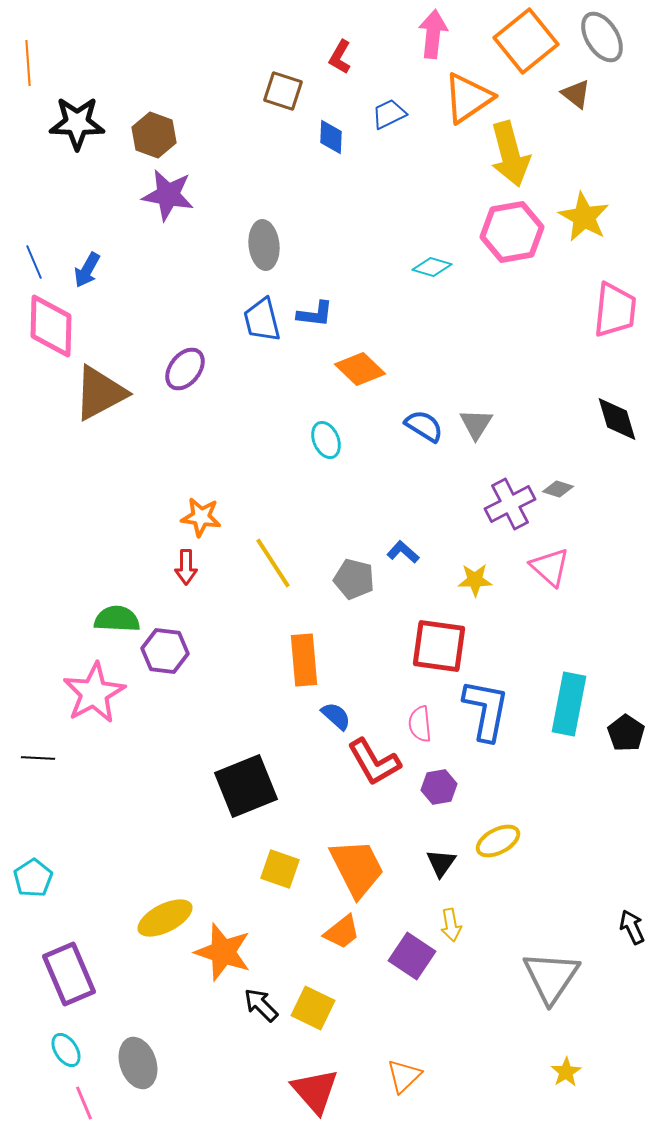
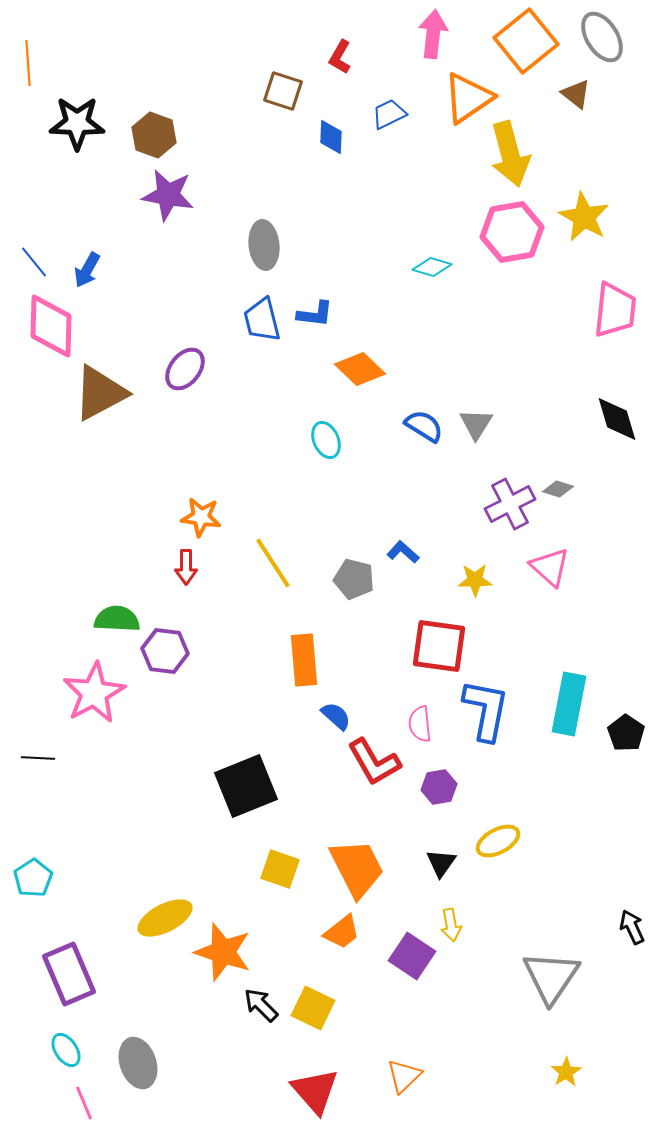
blue line at (34, 262): rotated 16 degrees counterclockwise
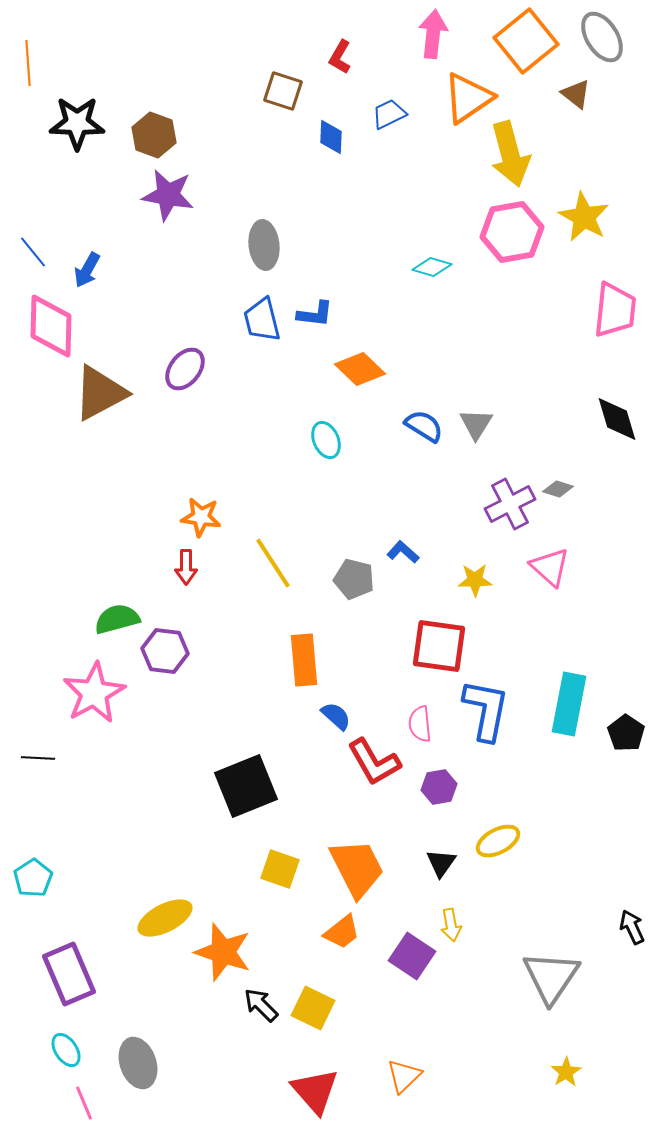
blue line at (34, 262): moved 1 px left, 10 px up
green semicircle at (117, 619): rotated 18 degrees counterclockwise
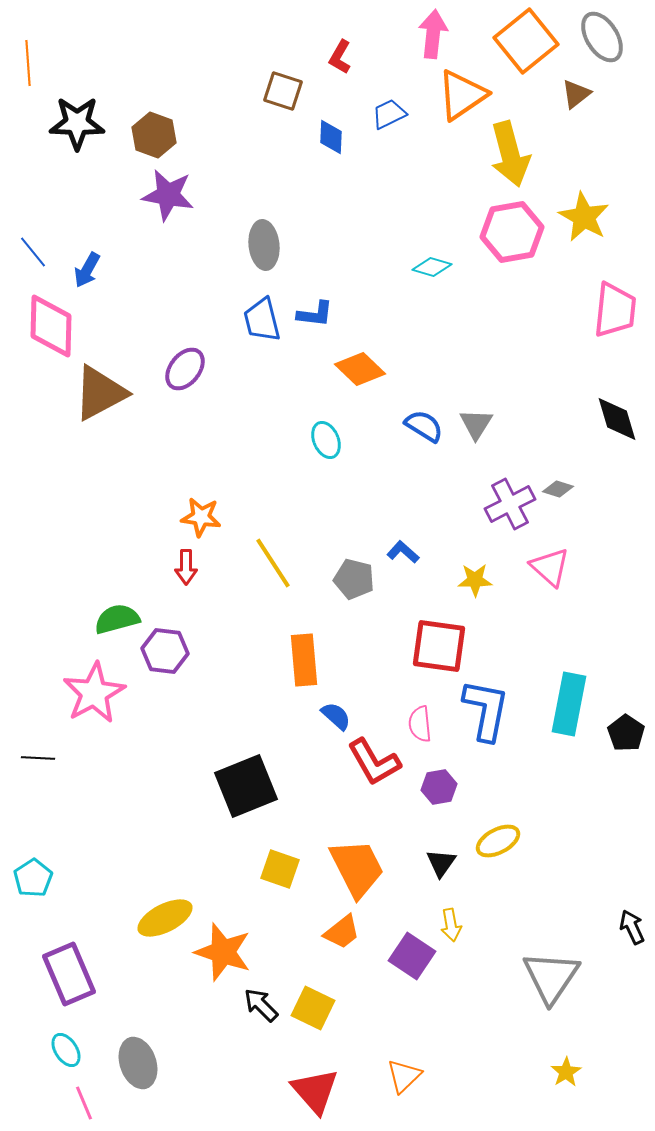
brown triangle at (576, 94): rotated 44 degrees clockwise
orange triangle at (468, 98): moved 6 px left, 3 px up
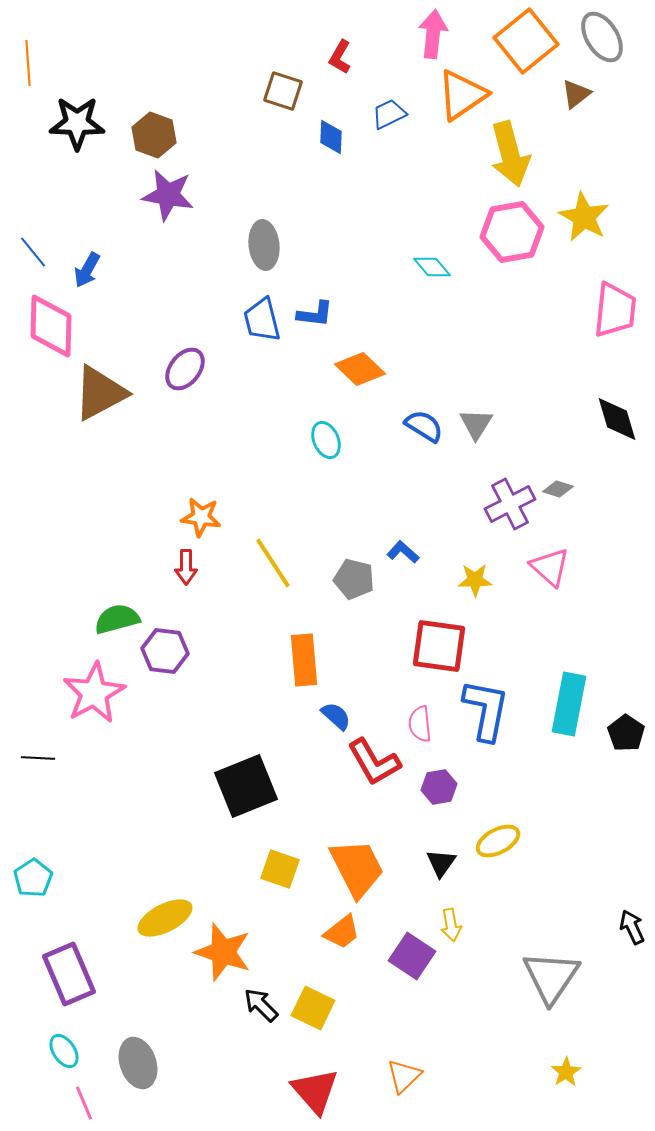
cyan diamond at (432, 267): rotated 33 degrees clockwise
cyan ellipse at (66, 1050): moved 2 px left, 1 px down
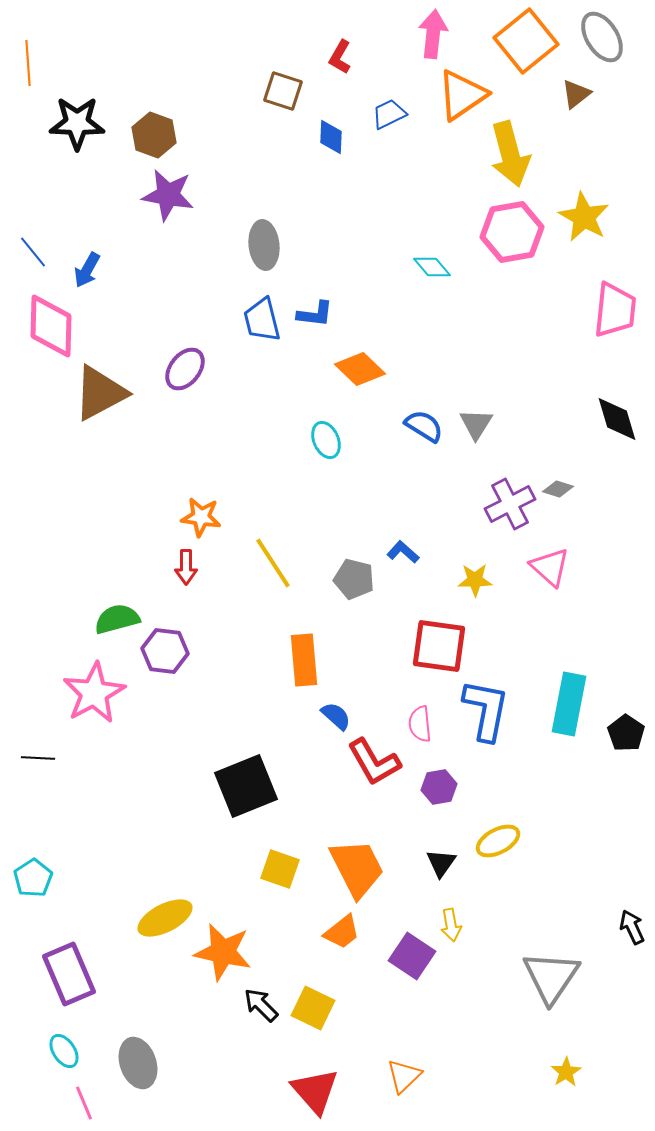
orange star at (223, 952): rotated 6 degrees counterclockwise
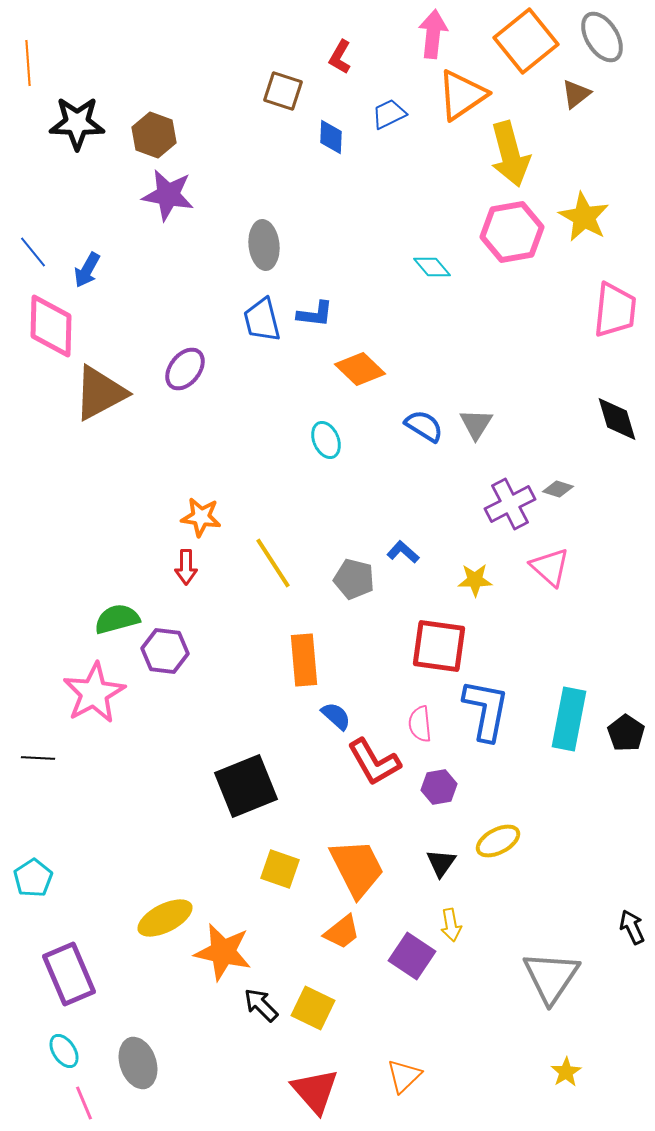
cyan rectangle at (569, 704): moved 15 px down
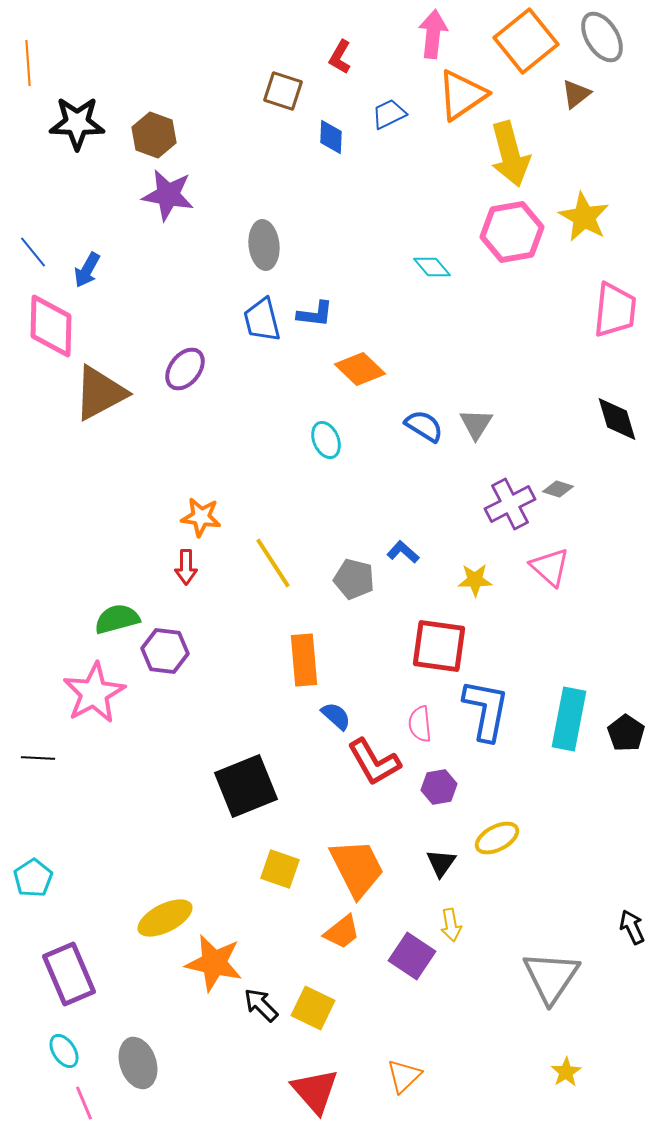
yellow ellipse at (498, 841): moved 1 px left, 3 px up
orange star at (223, 952): moved 9 px left, 11 px down
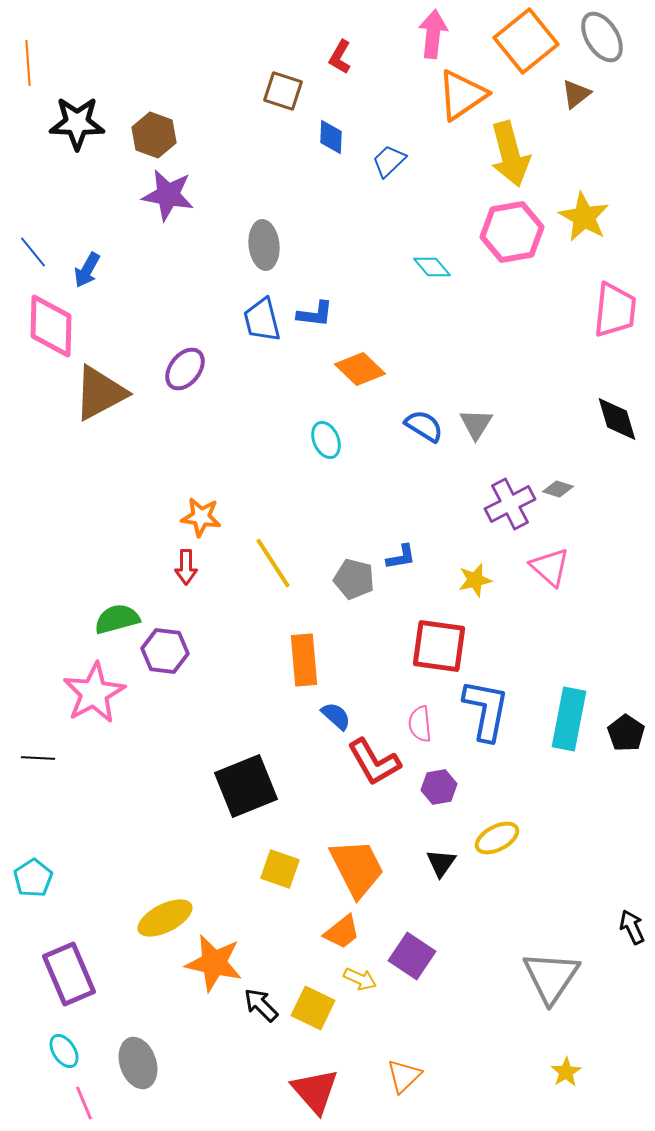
blue trapezoid at (389, 114): moved 47 px down; rotated 18 degrees counterclockwise
blue L-shape at (403, 552): moved 2 px left, 5 px down; rotated 128 degrees clockwise
yellow star at (475, 580): rotated 12 degrees counterclockwise
yellow arrow at (451, 925): moved 91 px left, 54 px down; rotated 56 degrees counterclockwise
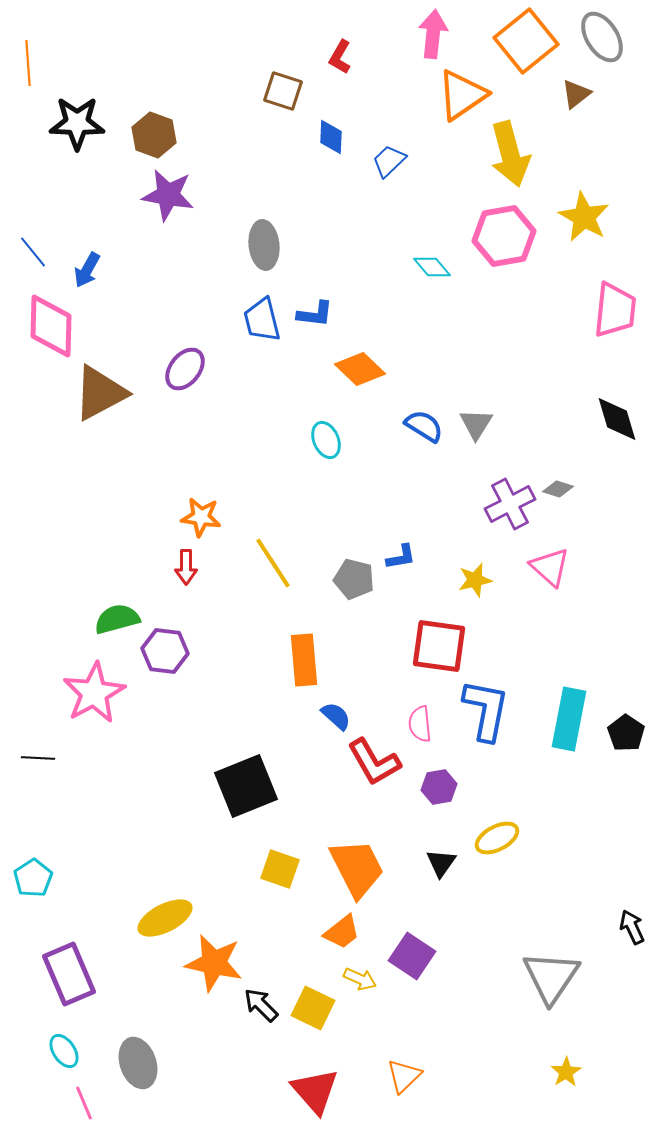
pink hexagon at (512, 232): moved 8 px left, 4 px down
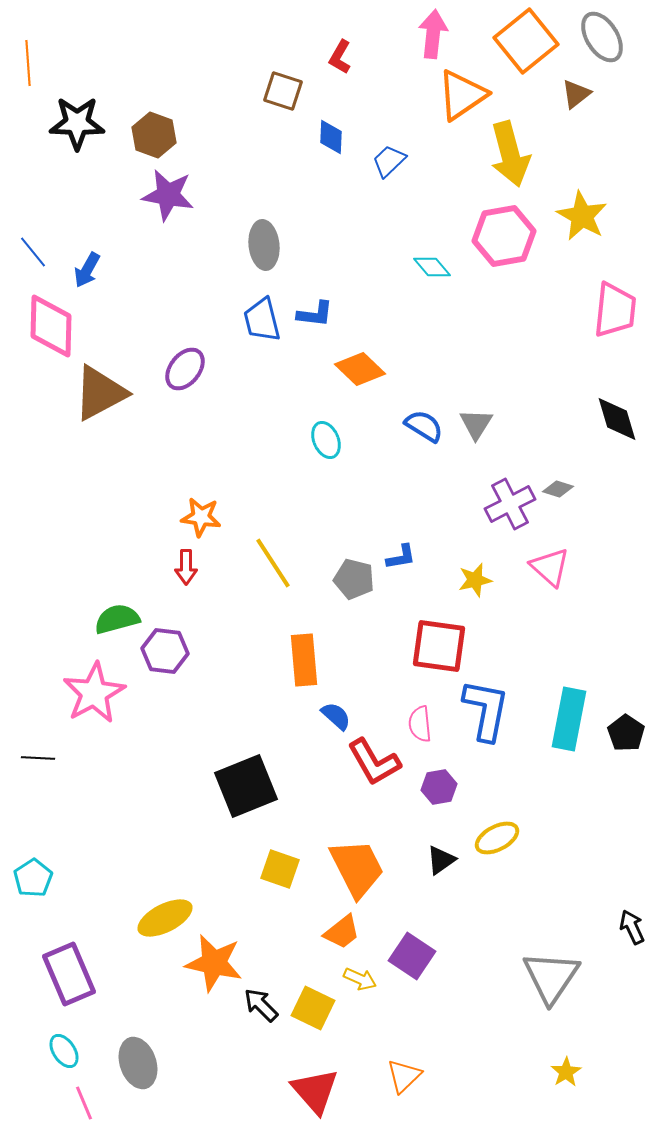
yellow star at (584, 217): moved 2 px left, 1 px up
black triangle at (441, 863): moved 3 px up; rotated 20 degrees clockwise
